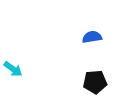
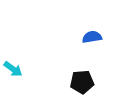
black pentagon: moved 13 px left
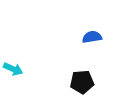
cyan arrow: rotated 12 degrees counterclockwise
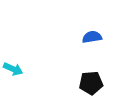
black pentagon: moved 9 px right, 1 px down
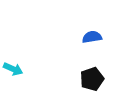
black pentagon: moved 1 px right, 4 px up; rotated 15 degrees counterclockwise
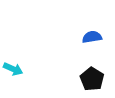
black pentagon: rotated 20 degrees counterclockwise
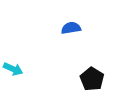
blue semicircle: moved 21 px left, 9 px up
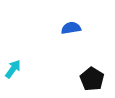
cyan arrow: rotated 78 degrees counterclockwise
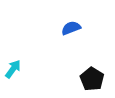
blue semicircle: rotated 12 degrees counterclockwise
